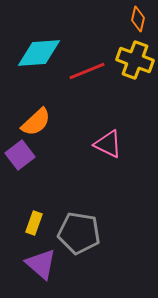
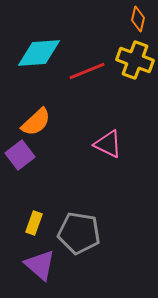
purple triangle: moved 1 px left, 1 px down
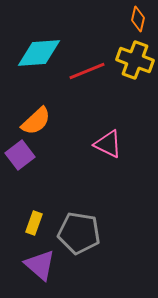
orange semicircle: moved 1 px up
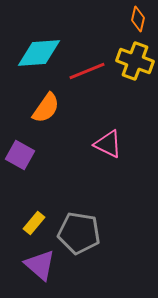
yellow cross: moved 1 px down
orange semicircle: moved 10 px right, 13 px up; rotated 12 degrees counterclockwise
purple square: rotated 24 degrees counterclockwise
yellow rectangle: rotated 20 degrees clockwise
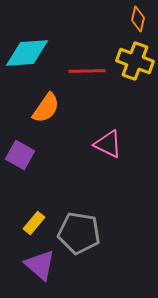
cyan diamond: moved 12 px left
red line: rotated 21 degrees clockwise
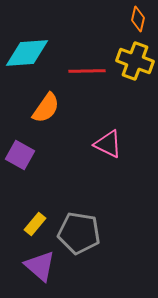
yellow rectangle: moved 1 px right, 1 px down
purple triangle: moved 1 px down
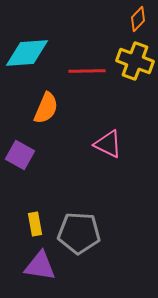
orange diamond: rotated 30 degrees clockwise
orange semicircle: rotated 12 degrees counterclockwise
yellow rectangle: rotated 50 degrees counterclockwise
gray pentagon: rotated 6 degrees counterclockwise
purple triangle: rotated 32 degrees counterclockwise
